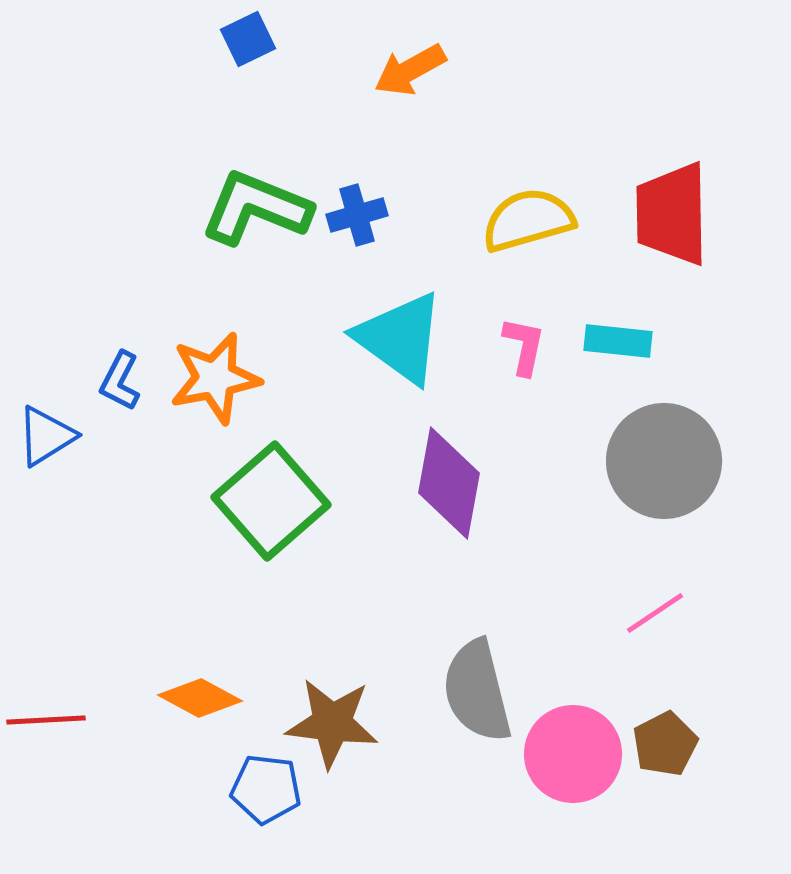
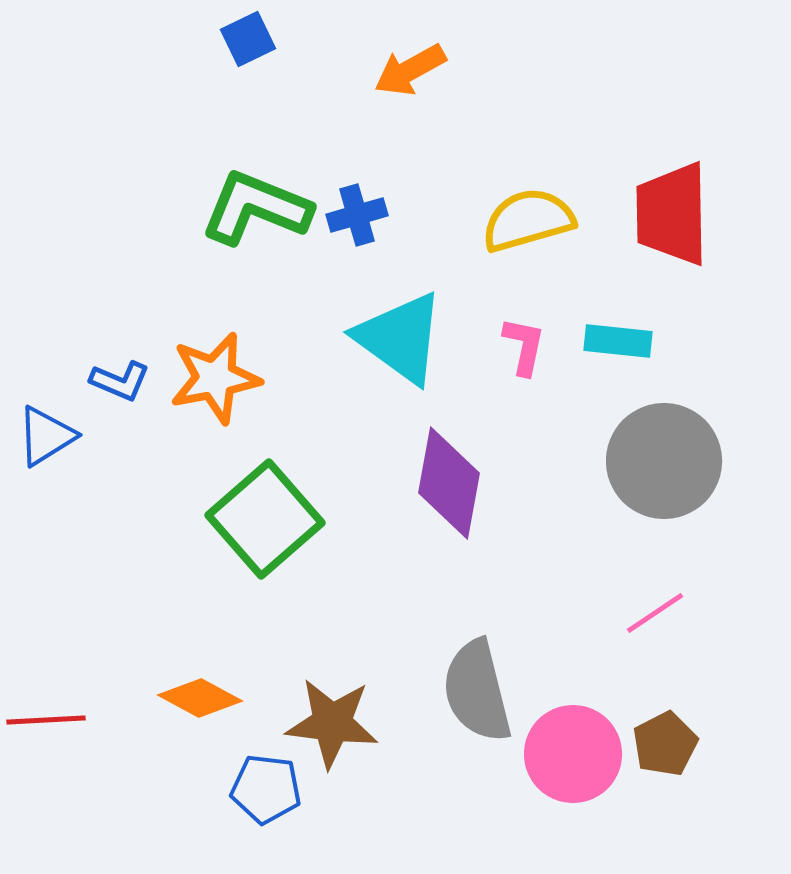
blue L-shape: rotated 94 degrees counterclockwise
green square: moved 6 px left, 18 px down
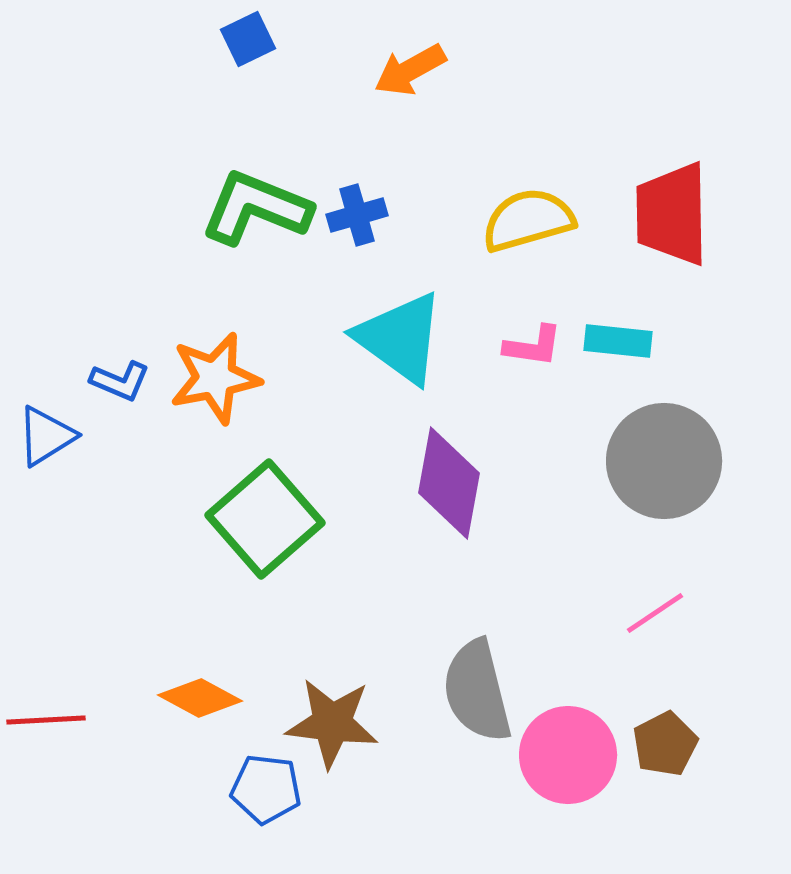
pink L-shape: moved 9 px right; rotated 86 degrees clockwise
pink circle: moved 5 px left, 1 px down
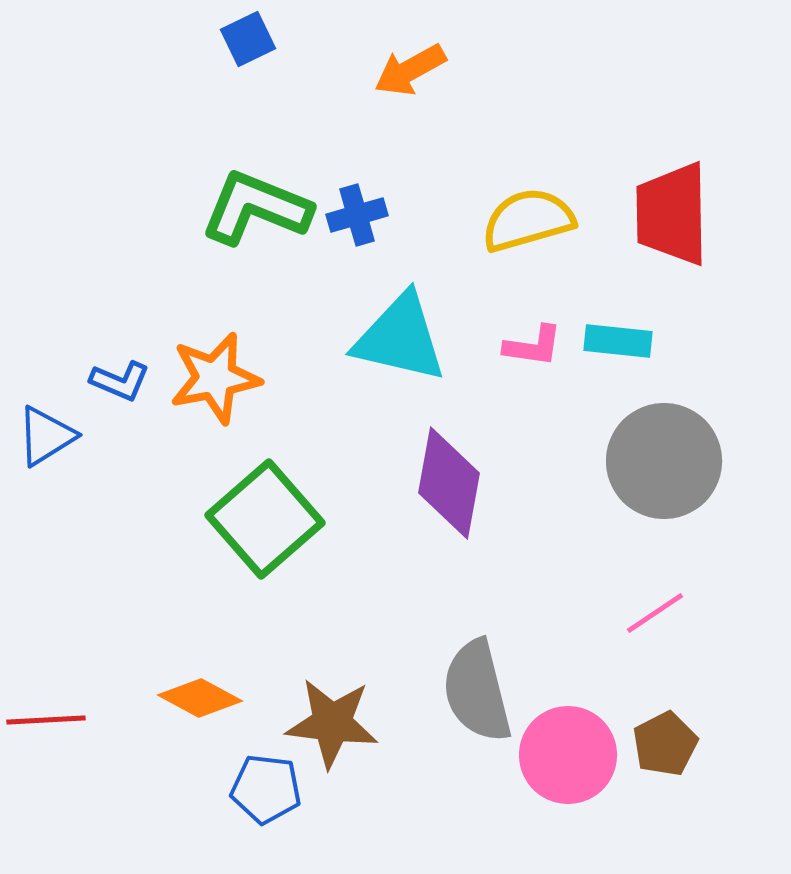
cyan triangle: rotated 23 degrees counterclockwise
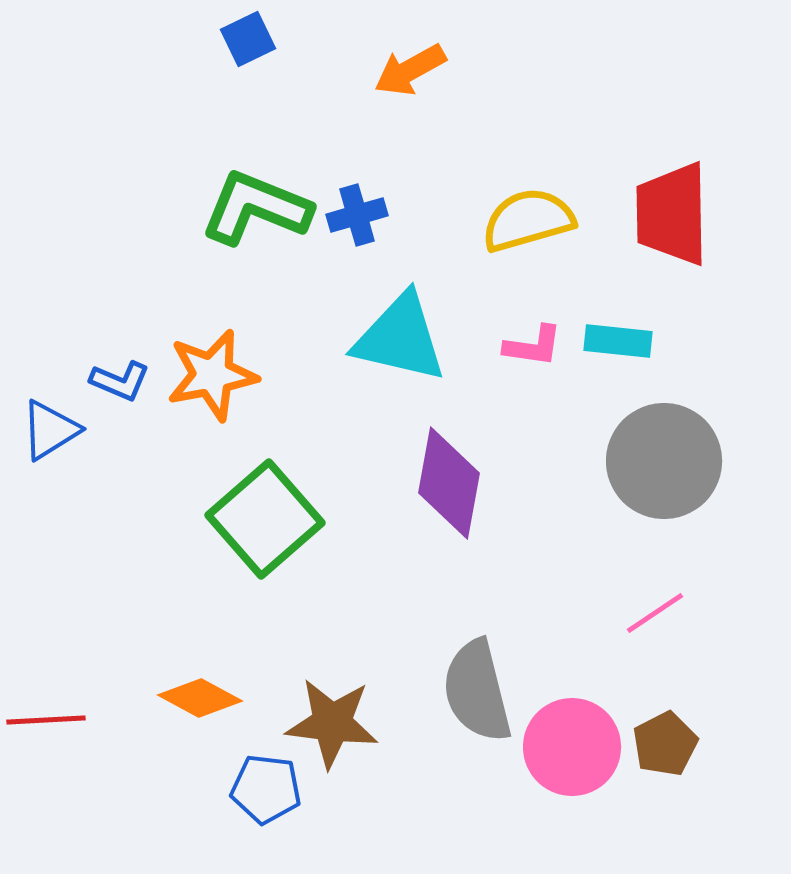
orange star: moved 3 px left, 3 px up
blue triangle: moved 4 px right, 6 px up
pink circle: moved 4 px right, 8 px up
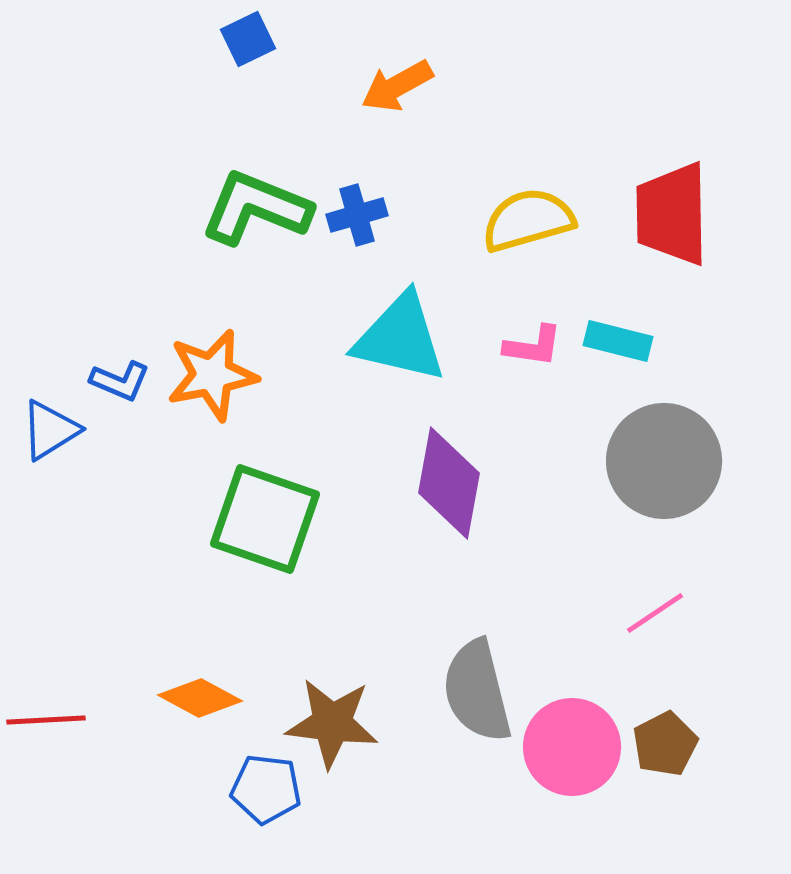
orange arrow: moved 13 px left, 16 px down
cyan rectangle: rotated 8 degrees clockwise
green square: rotated 30 degrees counterclockwise
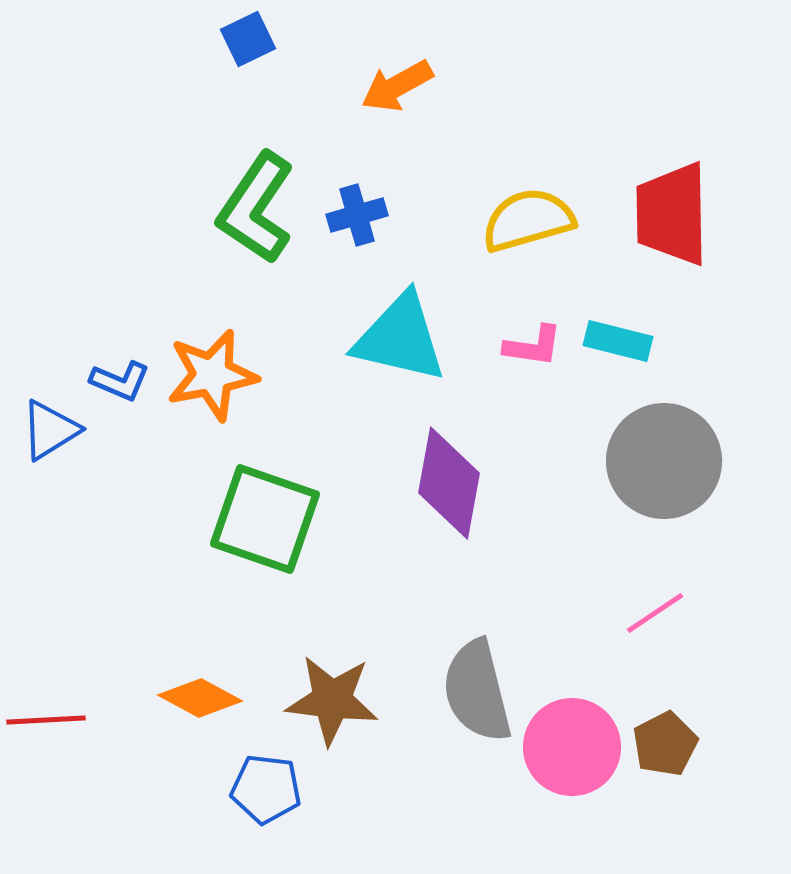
green L-shape: rotated 78 degrees counterclockwise
brown star: moved 23 px up
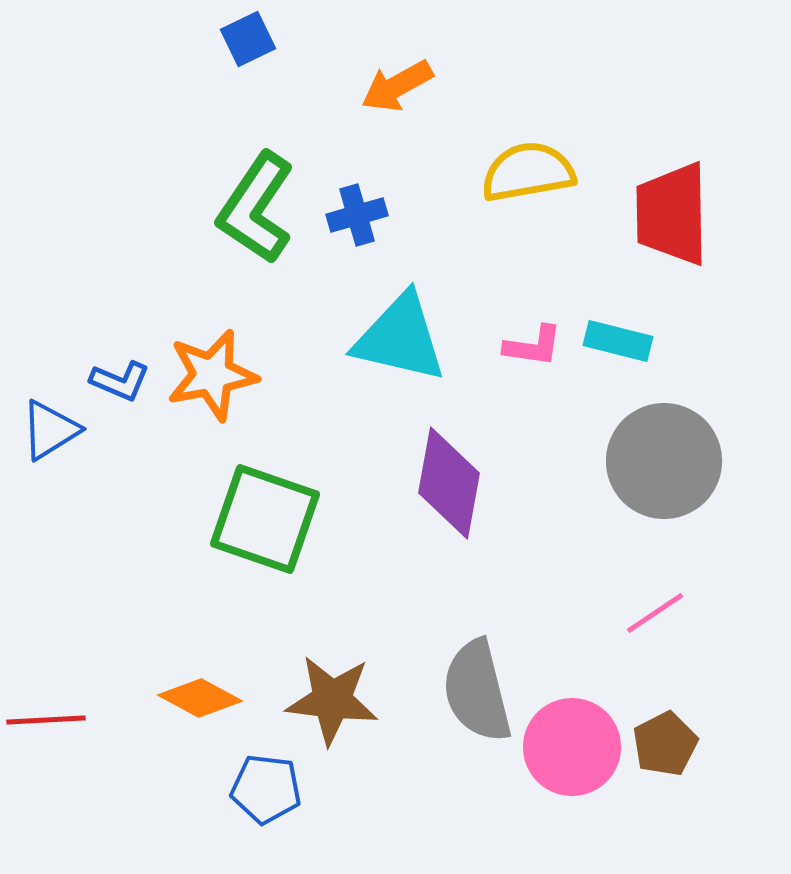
yellow semicircle: moved 48 px up; rotated 6 degrees clockwise
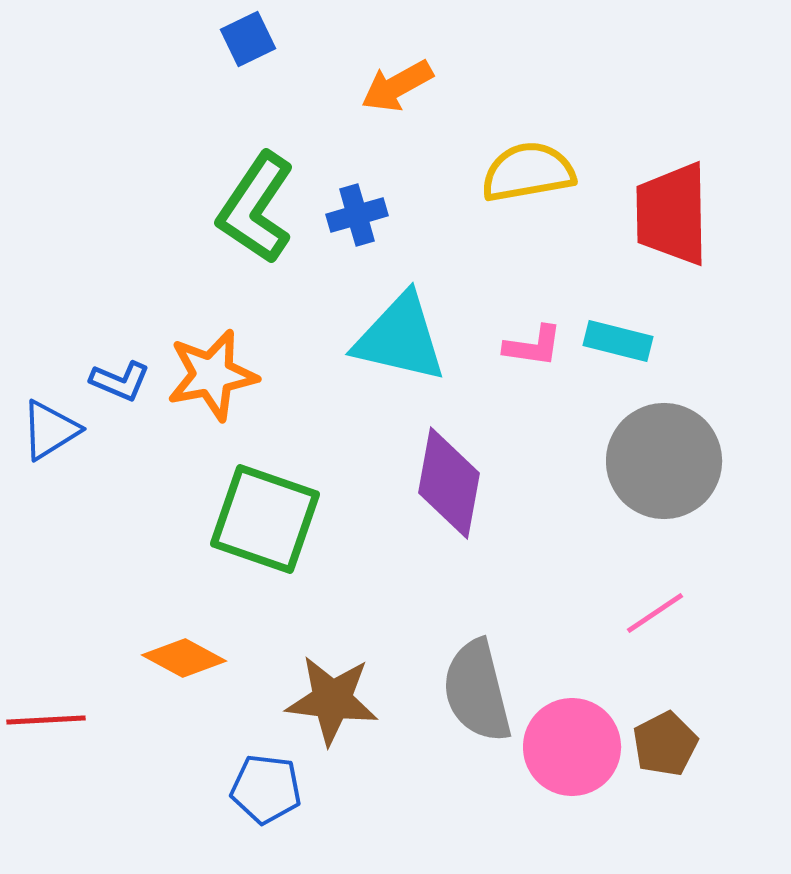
orange diamond: moved 16 px left, 40 px up
